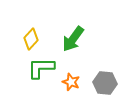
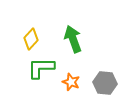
green arrow: rotated 124 degrees clockwise
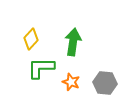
green arrow: moved 3 px down; rotated 28 degrees clockwise
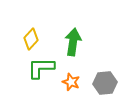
gray hexagon: rotated 10 degrees counterclockwise
